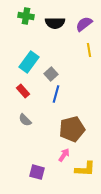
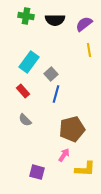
black semicircle: moved 3 px up
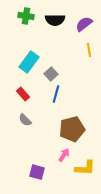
red rectangle: moved 3 px down
yellow L-shape: moved 1 px up
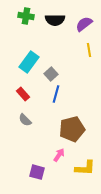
pink arrow: moved 5 px left
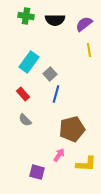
gray square: moved 1 px left
yellow L-shape: moved 1 px right, 4 px up
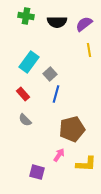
black semicircle: moved 2 px right, 2 px down
